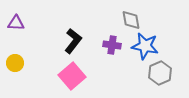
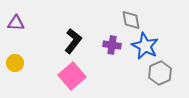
blue star: rotated 16 degrees clockwise
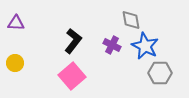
purple cross: rotated 18 degrees clockwise
gray hexagon: rotated 25 degrees clockwise
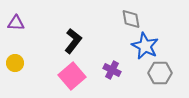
gray diamond: moved 1 px up
purple cross: moved 25 px down
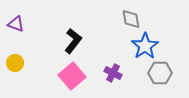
purple triangle: moved 1 px down; rotated 18 degrees clockwise
blue star: rotated 12 degrees clockwise
purple cross: moved 1 px right, 3 px down
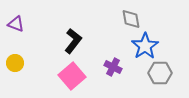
purple cross: moved 6 px up
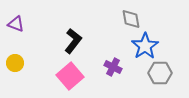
pink square: moved 2 px left
